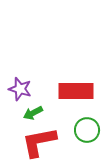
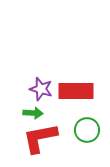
purple star: moved 21 px right
green arrow: rotated 150 degrees counterclockwise
red L-shape: moved 1 px right, 4 px up
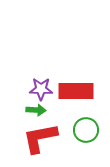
purple star: rotated 15 degrees counterclockwise
green arrow: moved 3 px right, 3 px up
green circle: moved 1 px left
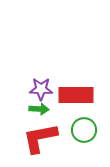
red rectangle: moved 4 px down
green arrow: moved 3 px right, 1 px up
green circle: moved 2 px left
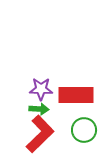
red L-shape: moved 4 px up; rotated 147 degrees clockwise
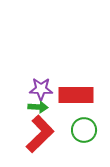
green arrow: moved 1 px left, 2 px up
